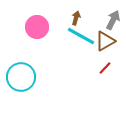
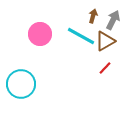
brown arrow: moved 17 px right, 2 px up
pink circle: moved 3 px right, 7 px down
cyan circle: moved 7 px down
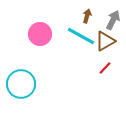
brown arrow: moved 6 px left
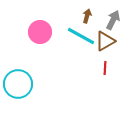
pink circle: moved 2 px up
red line: rotated 40 degrees counterclockwise
cyan circle: moved 3 px left
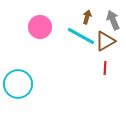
brown arrow: moved 1 px down
gray arrow: rotated 48 degrees counterclockwise
pink circle: moved 5 px up
